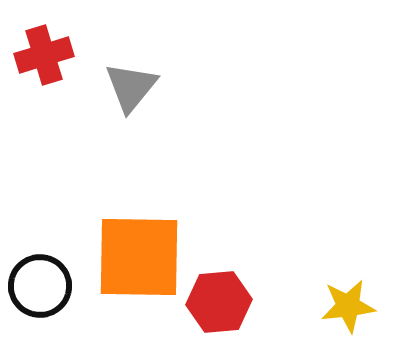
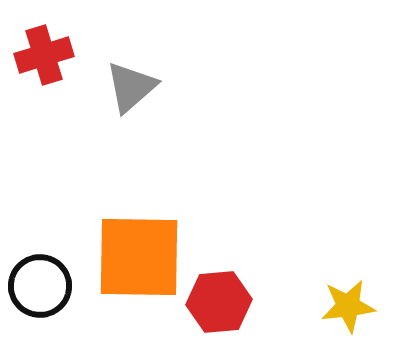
gray triangle: rotated 10 degrees clockwise
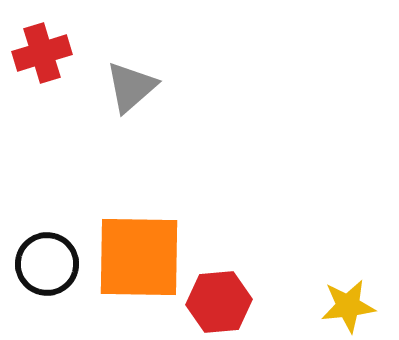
red cross: moved 2 px left, 2 px up
black circle: moved 7 px right, 22 px up
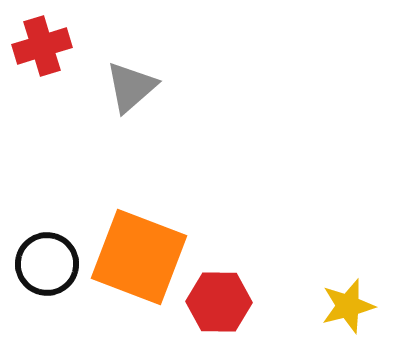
red cross: moved 7 px up
orange square: rotated 20 degrees clockwise
red hexagon: rotated 6 degrees clockwise
yellow star: rotated 8 degrees counterclockwise
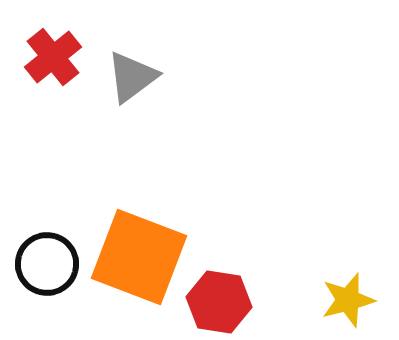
red cross: moved 11 px right, 11 px down; rotated 22 degrees counterclockwise
gray triangle: moved 1 px right, 10 px up; rotated 4 degrees clockwise
red hexagon: rotated 8 degrees clockwise
yellow star: moved 6 px up
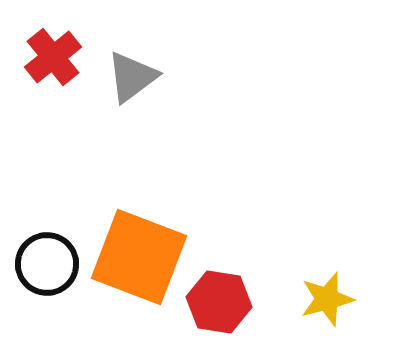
yellow star: moved 21 px left, 1 px up
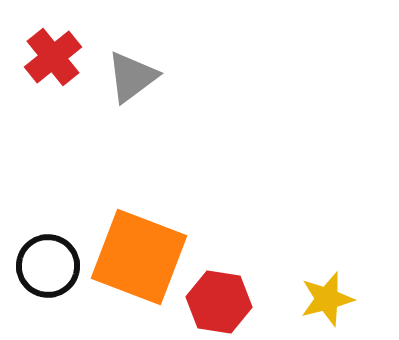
black circle: moved 1 px right, 2 px down
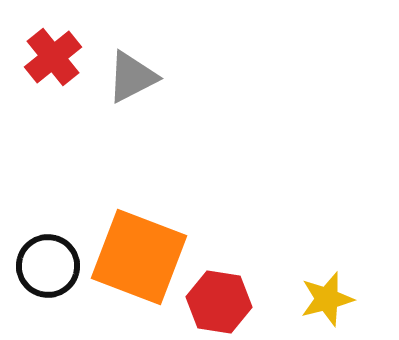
gray triangle: rotated 10 degrees clockwise
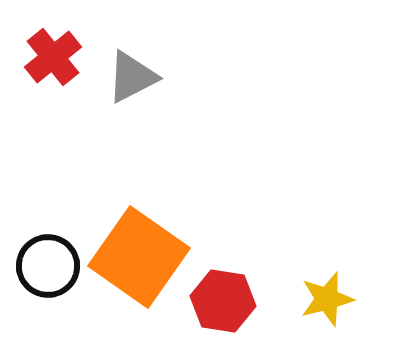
orange square: rotated 14 degrees clockwise
red hexagon: moved 4 px right, 1 px up
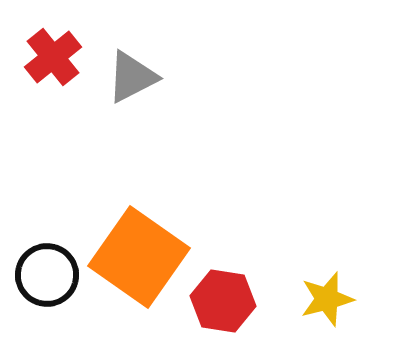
black circle: moved 1 px left, 9 px down
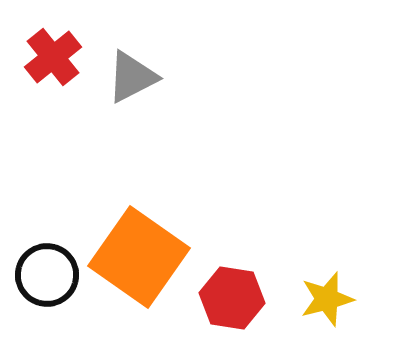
red hexagon: moved 9 px right, 3 px up
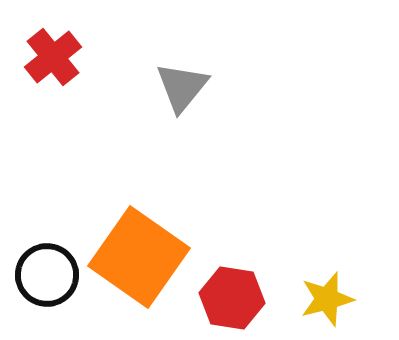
gray triangle: moved 50 px right, 10 px down; rotated 24 degrees counterclockwise
